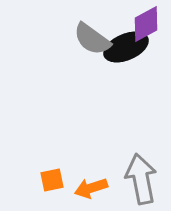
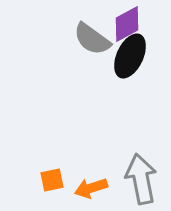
purple diamond: moved 19 px left
black ellipse: moved 4 px right, 9 px down; rotated 42 degrees counterclockwise
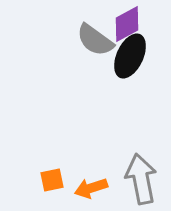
gray semicircle: moved 3 px right, 1 px down
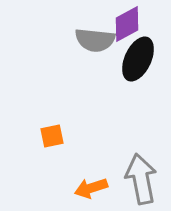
gray semicircle: rotated 30 degrees counterclockwise
black ellipse: moved 8 px right, 3 px down
orange square: moved 44 px up
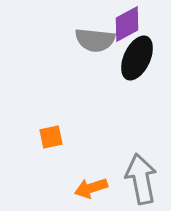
black ellipse: moved 1 px left, 1 px up
orange square: moved 1 px left, 1 px down
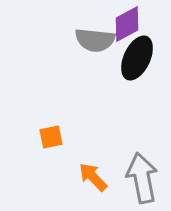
gray arrow: moved 1 px right, 1 px up
orange arrow: moved 2 px right, 11 px up; rotated 64 degrees clockwise
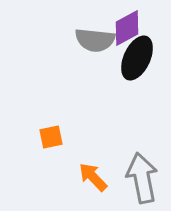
purple diamond: moved 4 px down
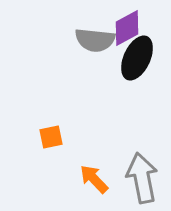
orange arrow: moved 1 px right, 2 px down
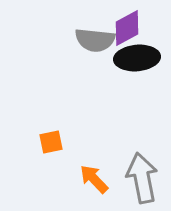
black ellipse: rotated 60 degrees clockwise
orange square: moved 5 px down
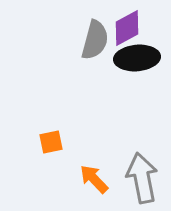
gray semicircle: rotated 81 degrees counterclockwise
